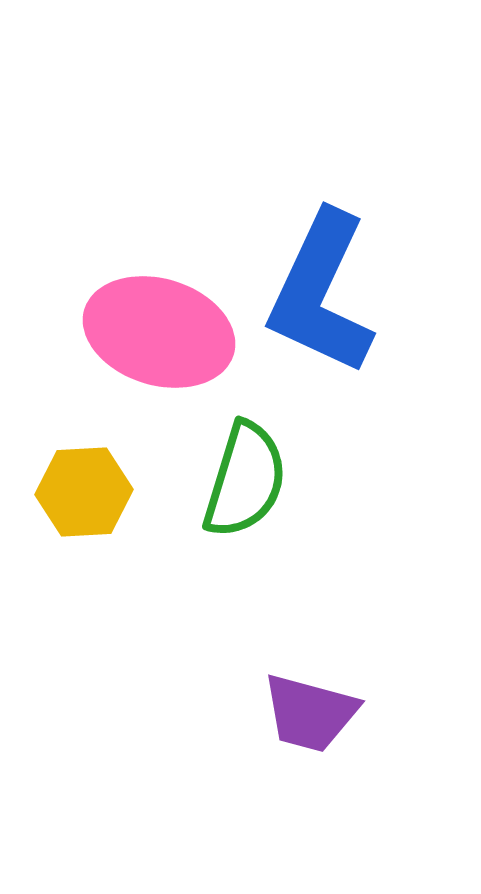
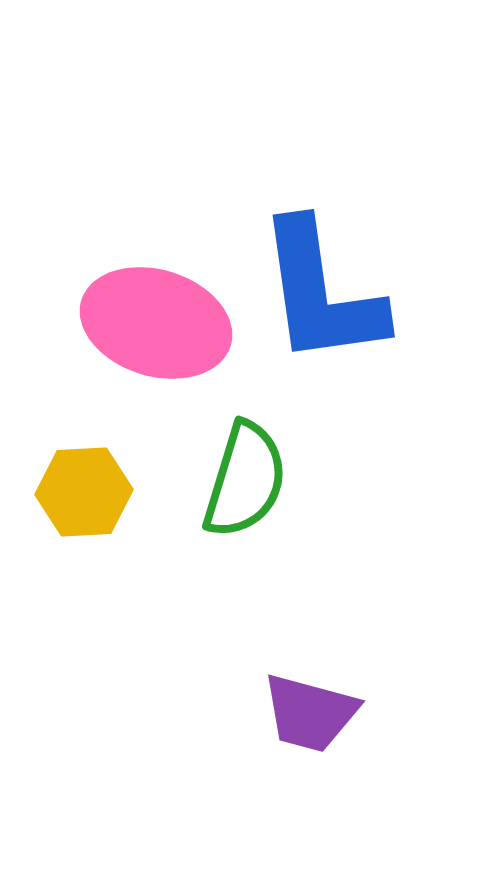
blue L-shape: rotated 33 degrees counterclockwise
pink ellipse: moved 3 px left, 9 px up
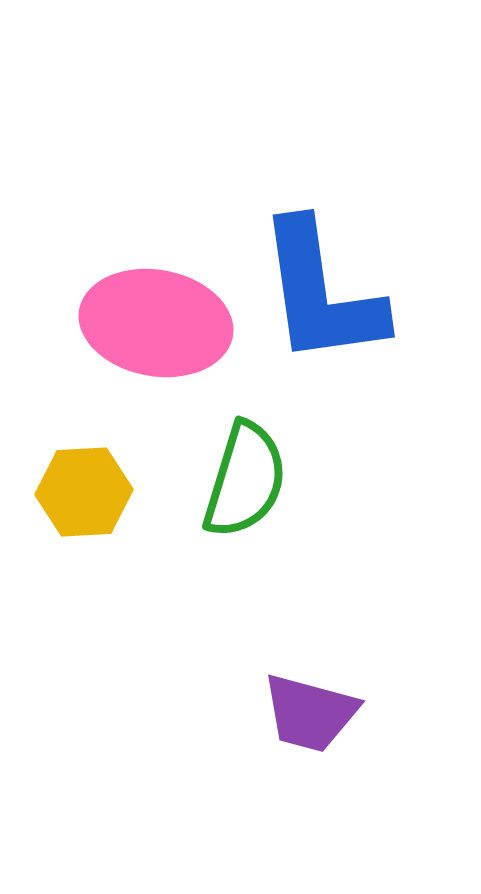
pink ellipse: rotated 7 degrees counterclockwise
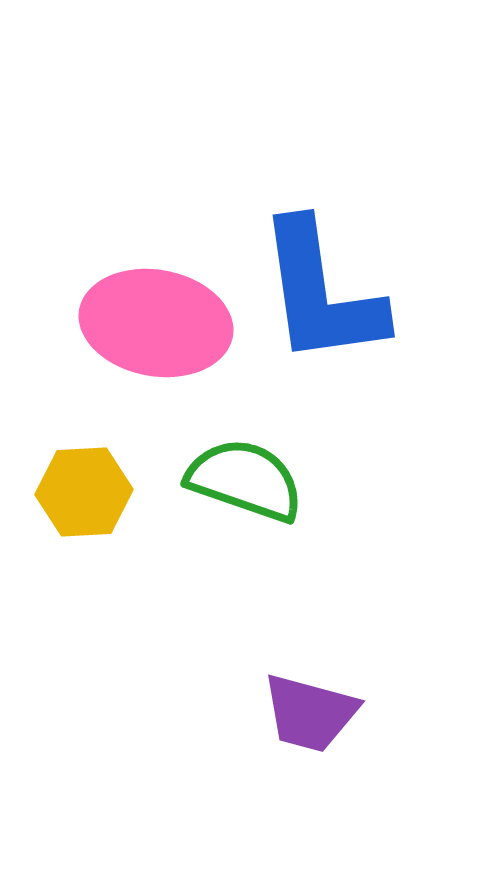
green semicircle: rotated 88 degrees counterclockwise
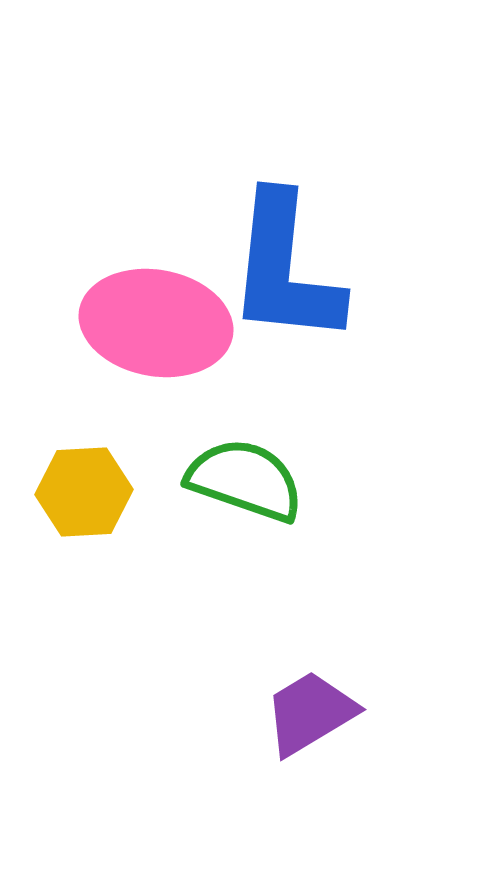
blue L-shape: moved 36 px left, 24 px up; rotated 14 degrees clockwise
purple trapezoid: rotated 134 degrees clockwise
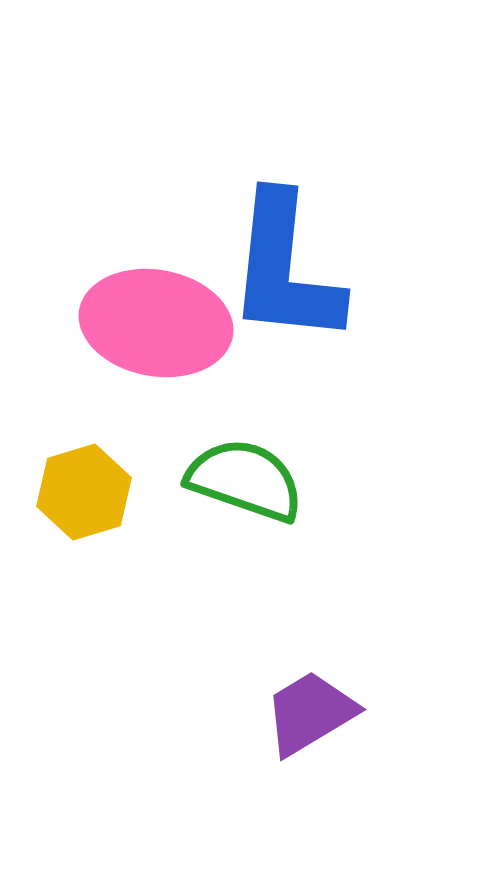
yellow hexagon: rotated 14 degrees counterclockwise
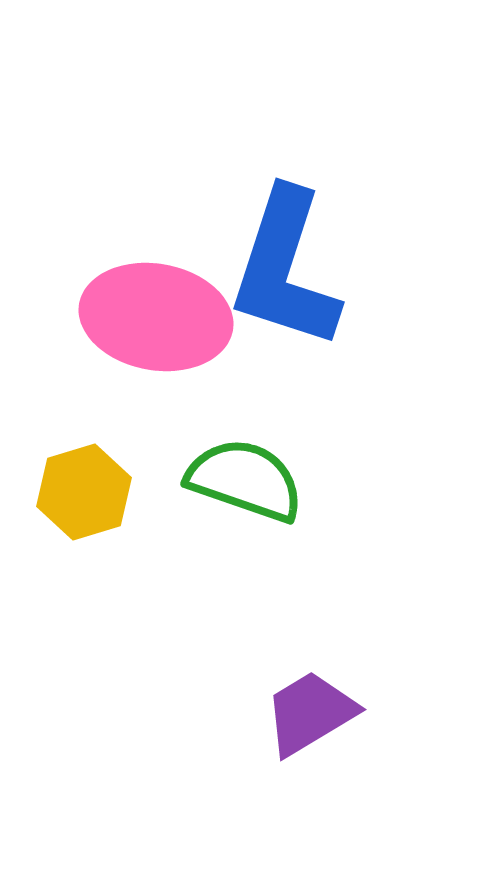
blue L-shape: rotated 12 degrees clockwise
pink ellipse: moved 6 px up
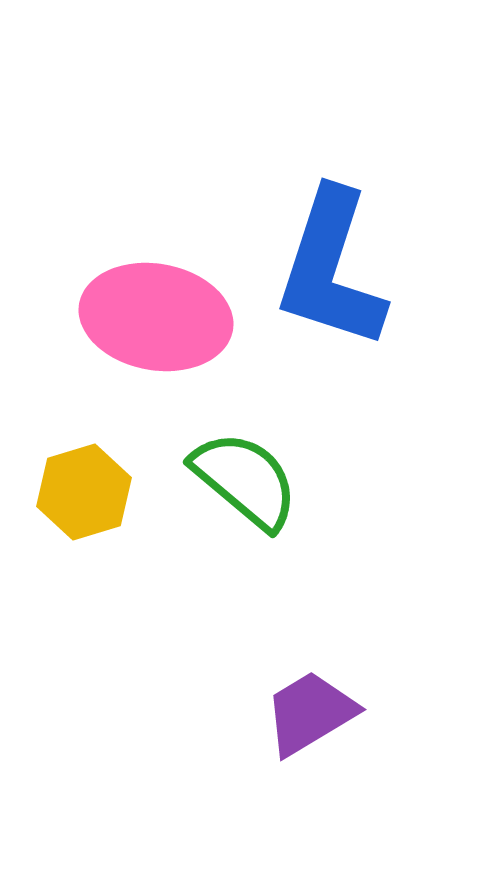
blue L-shape: moved 46 px right
green semicircle: rotated 21 degrees clockwise
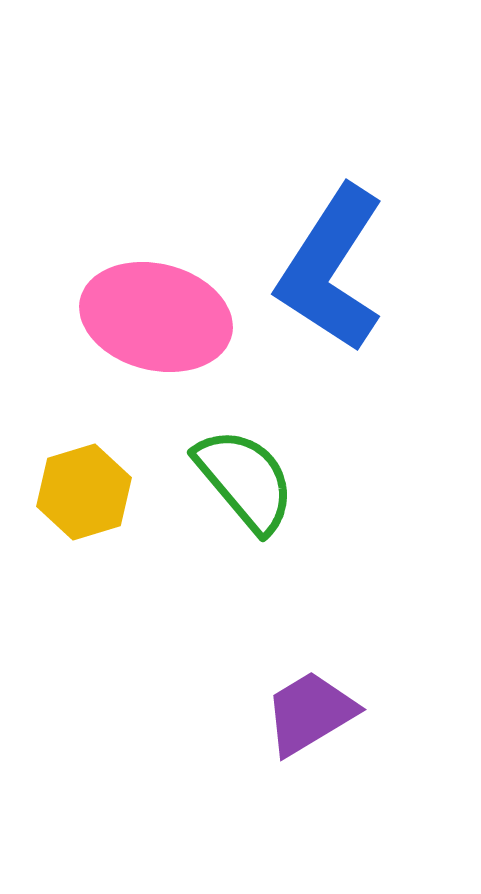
blue L-shape: rotated 15 degrees clockwise
pink ellipse: rotated 4 degrees clockwise
green semicircle: rotated 10 degrees clockwise
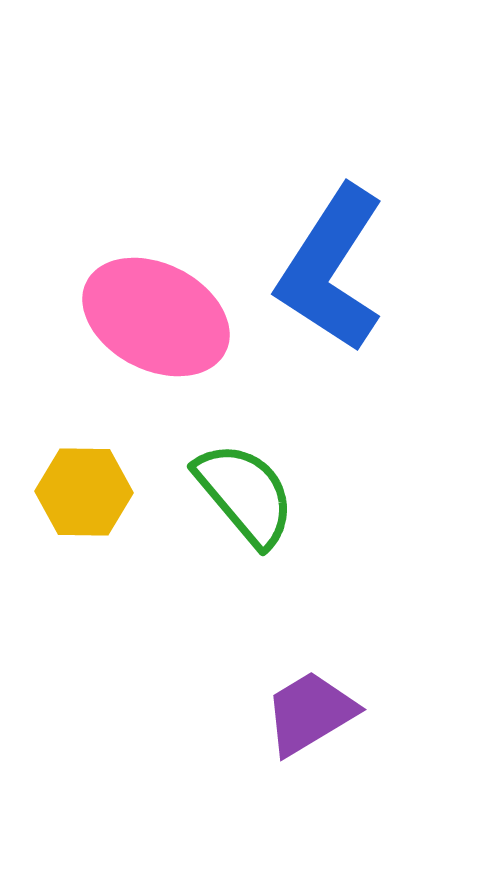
pink ellipse: rotated 13 degrees clockwise
green semicircle: moved 14 px down
yellow hexagon: rotated 18 degrees clockwise
